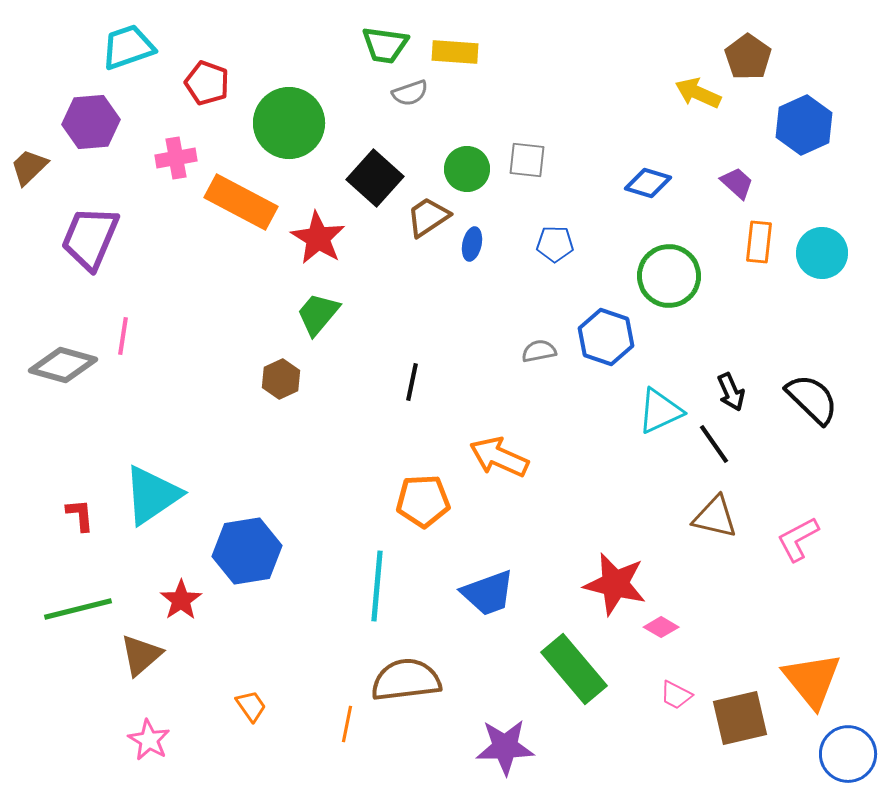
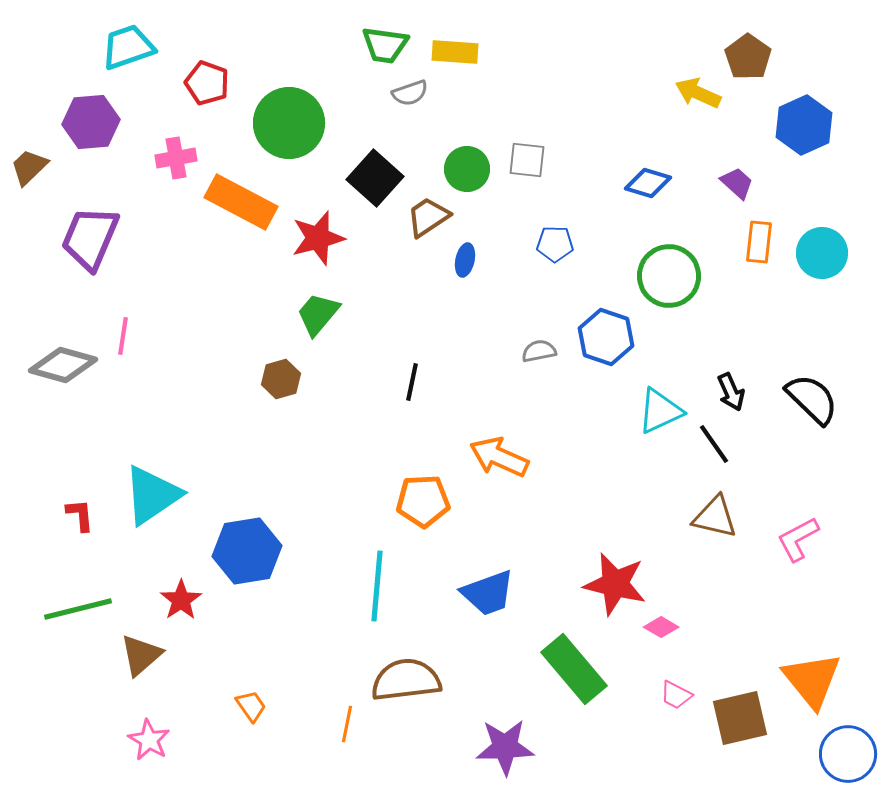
red star at (318, 238): rotated 26 degrees clockwise
blue ellipse at (472, 244): moved 7 px left, 16 px down
brown hexagon at (281, 379): rotated 9 degrees clockwise
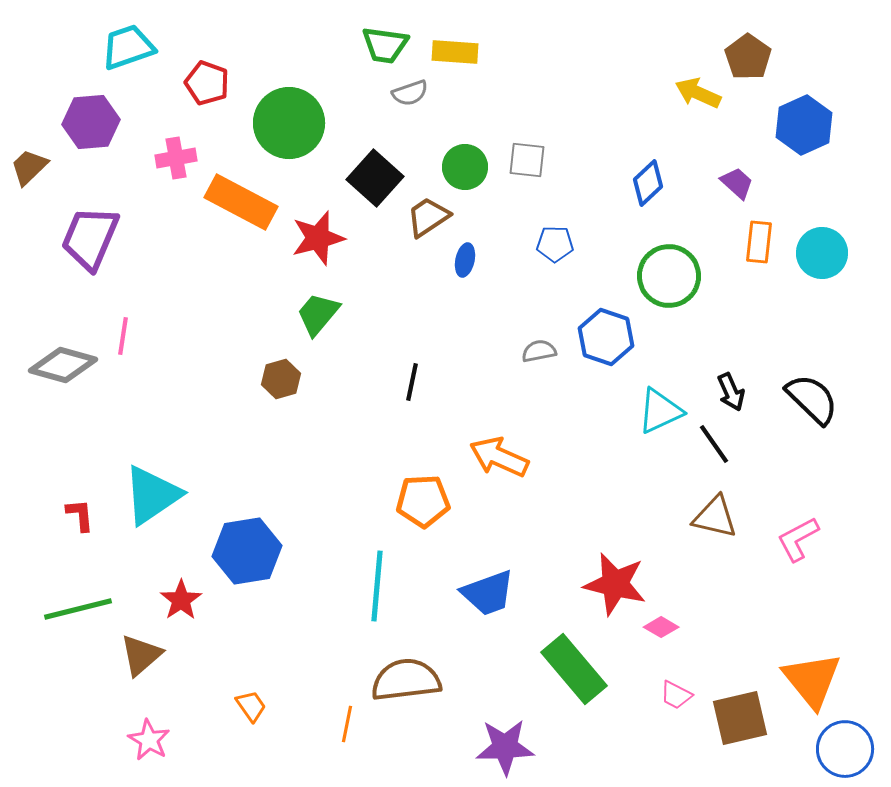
green circle at (467, 169): moved 2 px left, 2 px up
blue diamond at (648, 183): rotated 60 degrees counterclockwise
blue circle at (848, 754): moved 3 px left, 5 px up
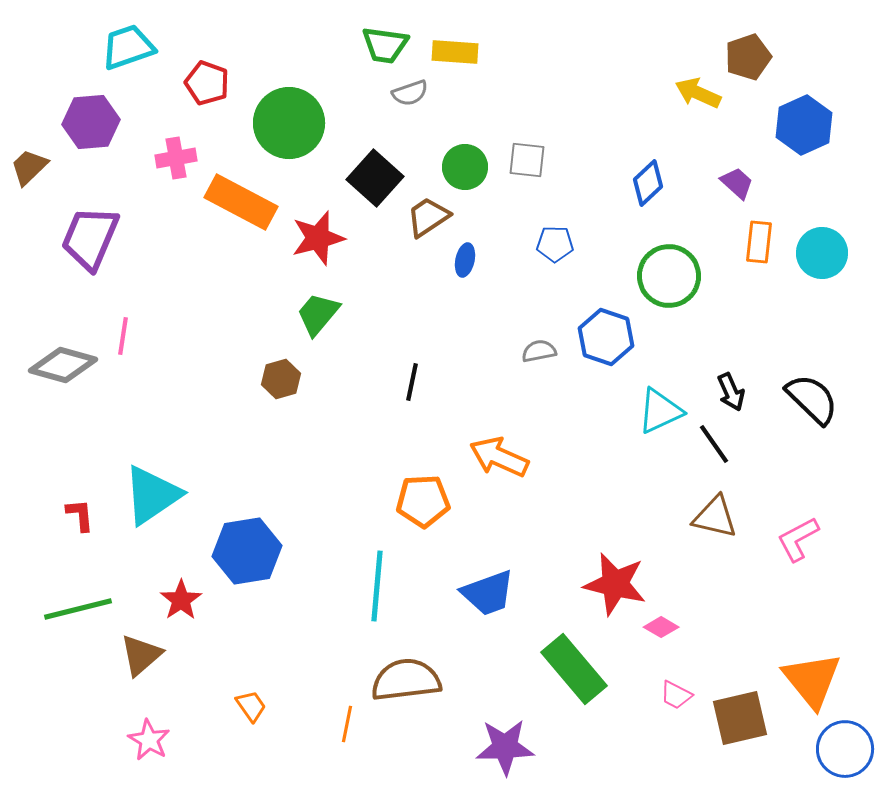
brown pentagon at (748, 57): rotated 18 degrees clockwise
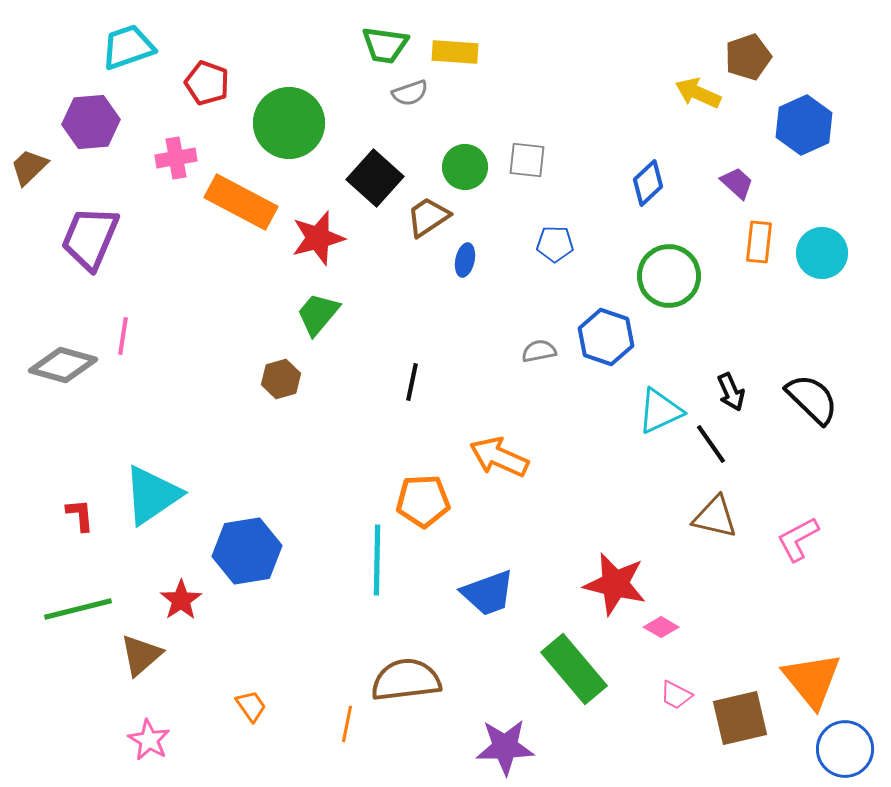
black line at (714, 444): moved 3 px left
cyan line at (377, 586): moved 26 px up; rotated 4 degrees counterclockwise
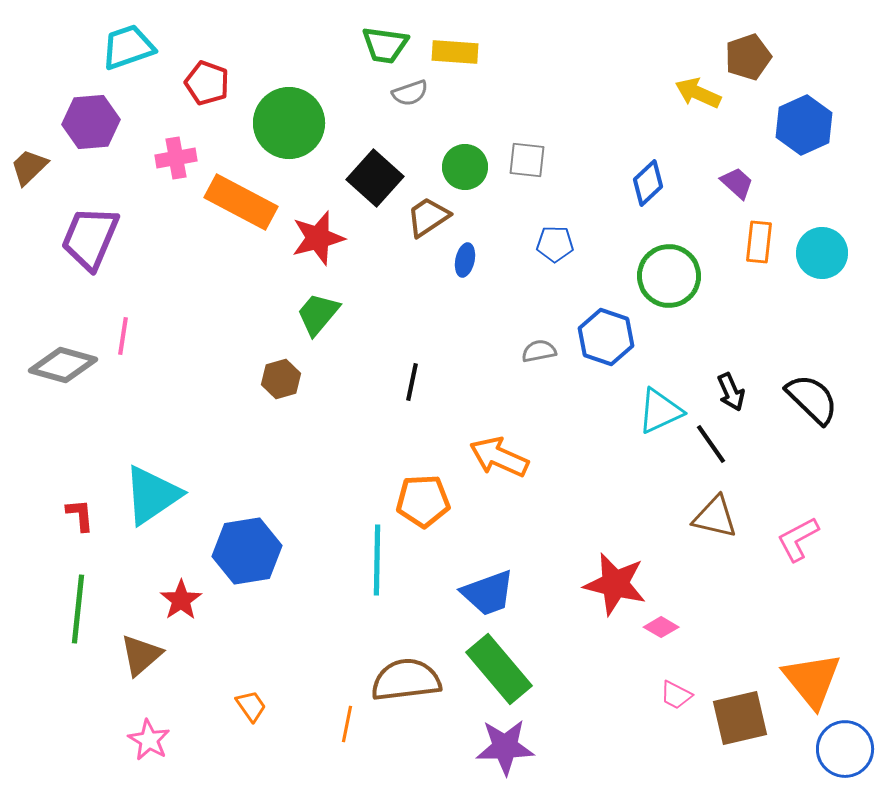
green line at (78, 609): rotated 70 degrees counterclockwise
green rectangle at (574, 669): moved 75 px left
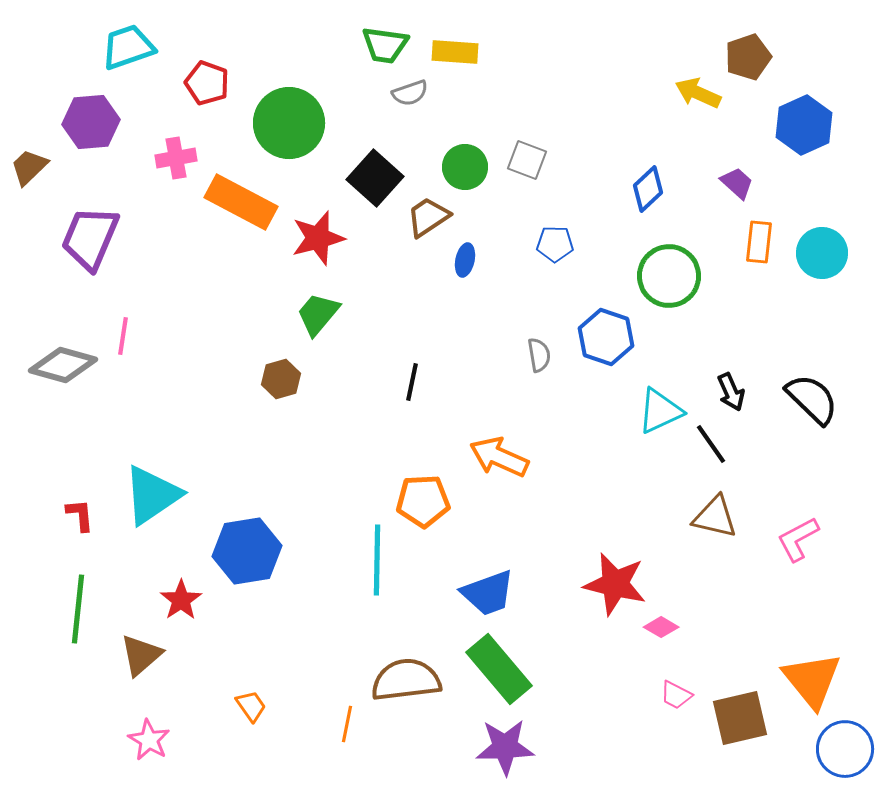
gray square at (527, 160): rotated 15 degrees clockwise
blue diamond at (648, 183): moved 6 px down
gray semicircle at (539, 351): moved 4 px down; rotated 92 degrees clockwise
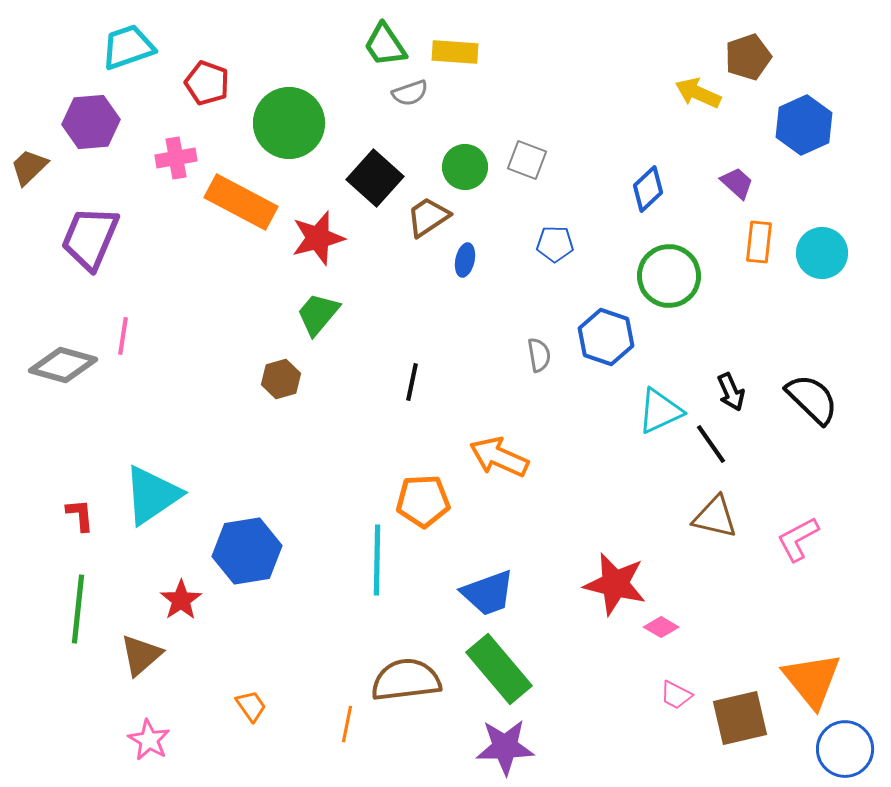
green trapezoid at (385, 45): rotated 48 degrees clockwise
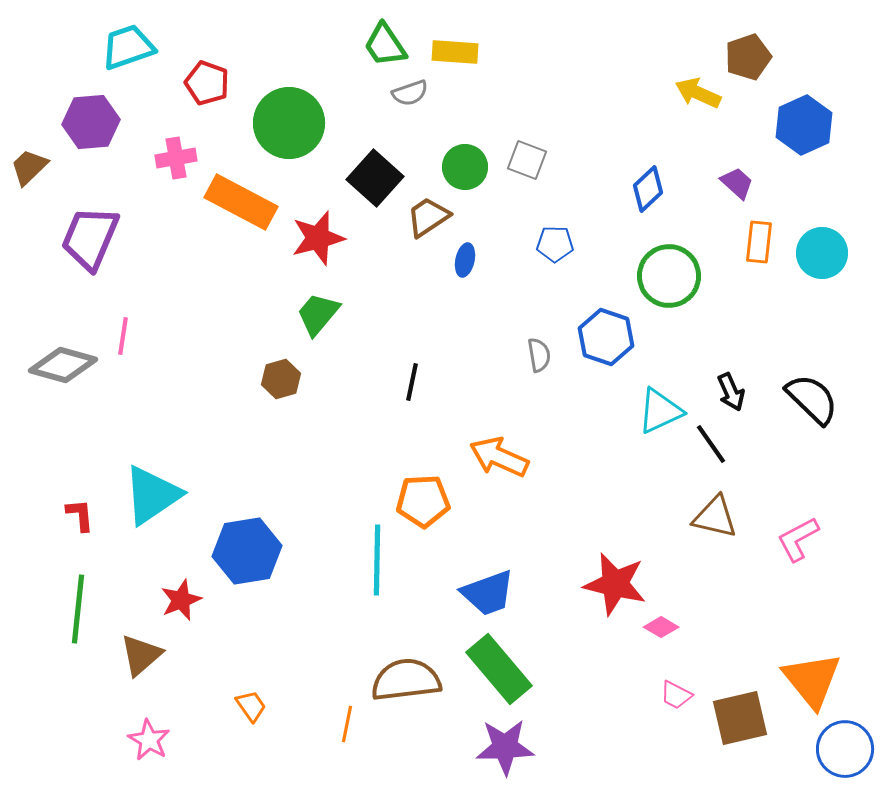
red star at (181, 600): rotated 12 degrees clockwise
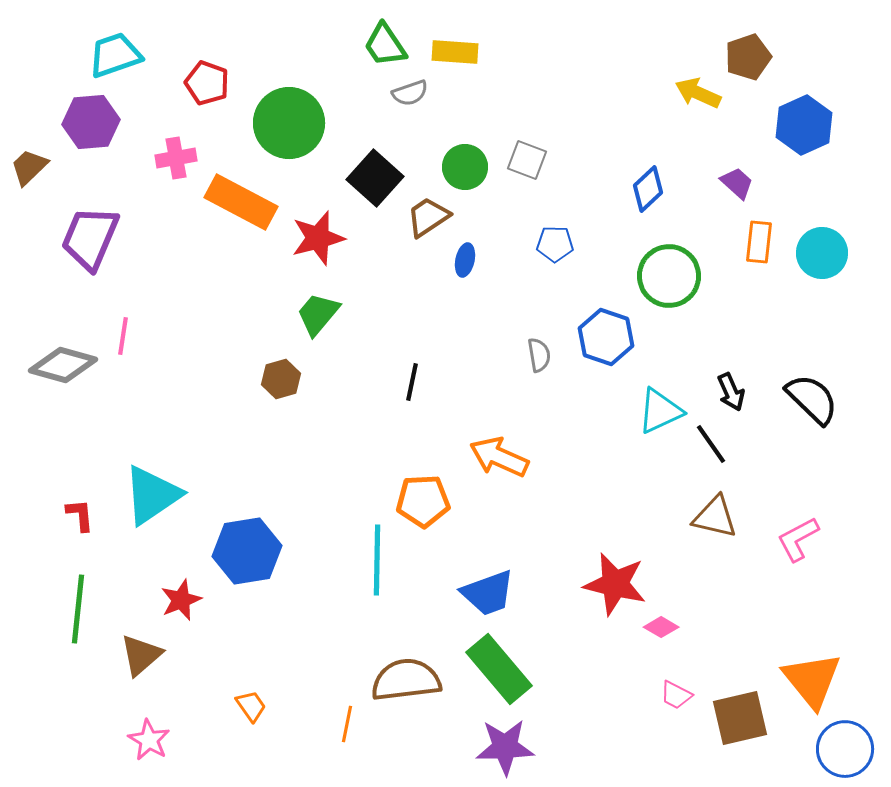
cyan trapezoid at (128, 47): moved 13 px left, 8 px down
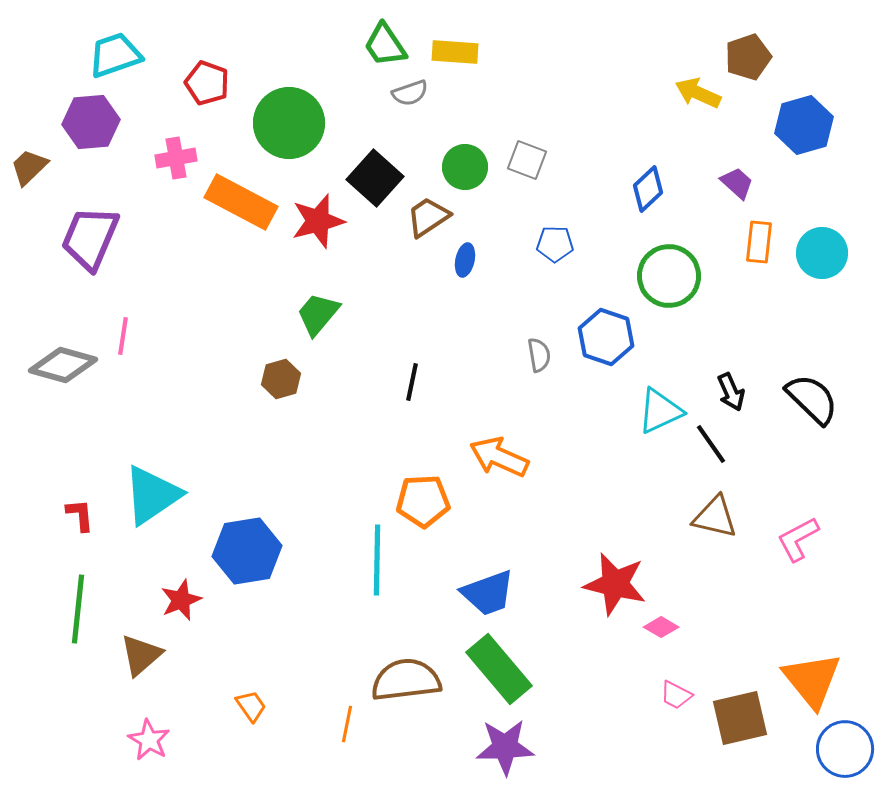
blue hexagon at (804, 125): rotated 8 degrees clockwise
red star at (318, 238): moved 17 px up
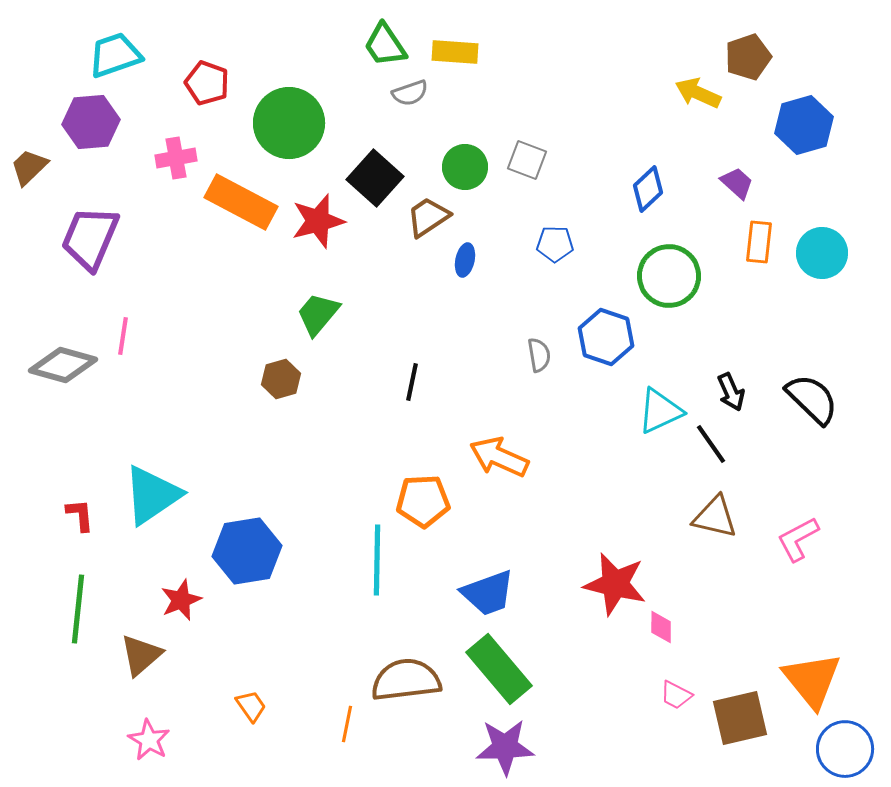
pink diamond at (661, 627): rotated 60 degrees clockwise
